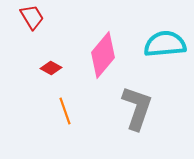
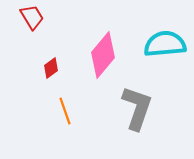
red diamond: rotated 65 degrees counterclockwise
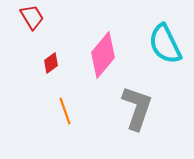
cyan semicircle: rotated 111 degrees counterclockwise
red diamond: moved 5 px up
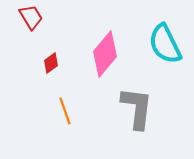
red trapezoid: moved 1 px left
pink diamond: moved 2 px right, 1 px up
gray L-shape: rotated 12 degrees counterclockwise
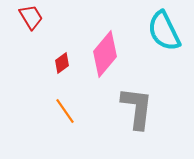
cyan semicircle: moved 1 px left, 13 px up
red diamond: moved 11 px right
orange line: rotated 16 degrees counterclockwise
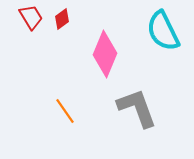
cyan semicircle: moved 1 px left
pink diamond: rotated 18 degrees counterclockwise
red diamond: moved 44 px up
gray L-shape: rotated 27 degrees counterclockwise
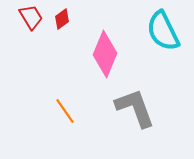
gray L-shape: moved 2 px left
